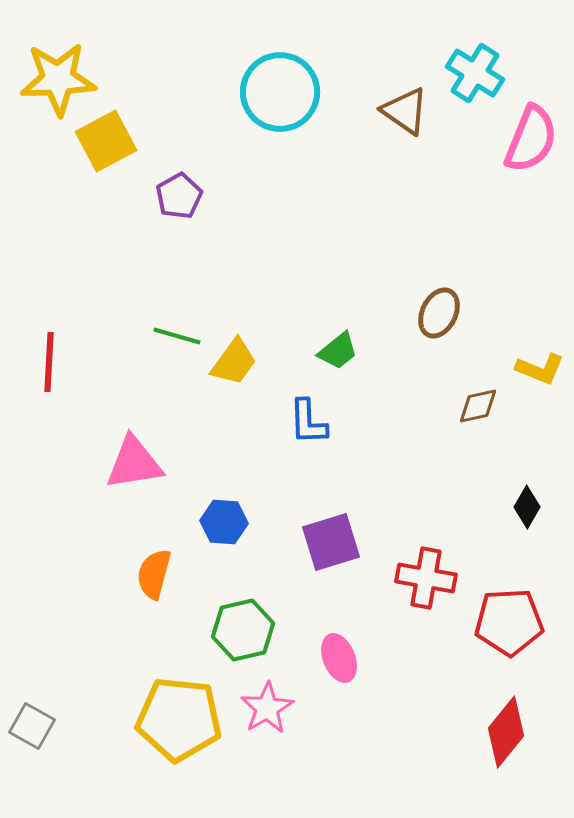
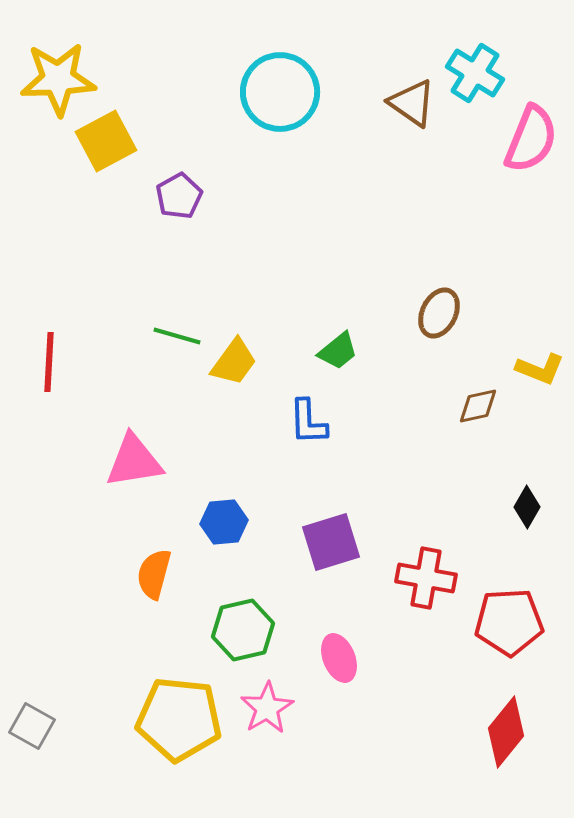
brown triangle: moved 7 px right, 8 px up
pink triangle: moved 2 px up
blue hexagon: rotated 9 degrees counterclockwise
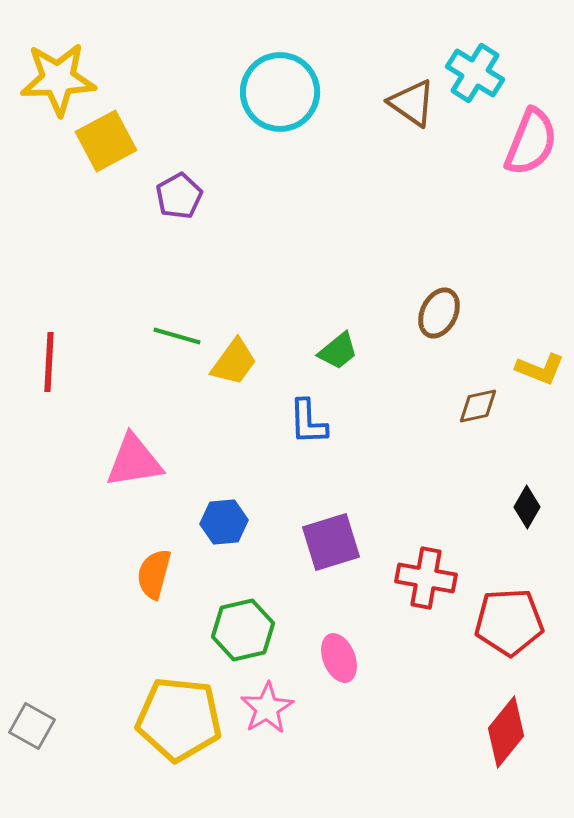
pink semicircle: moved 3 px down
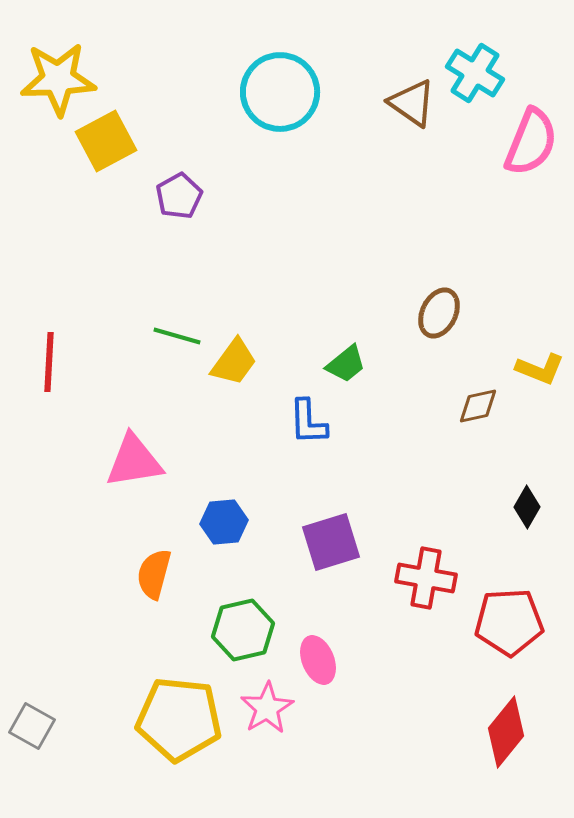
green trapezoid: moved 8 px right, 13 px down
pink ellipse: moved 21 px left, 2 px down
